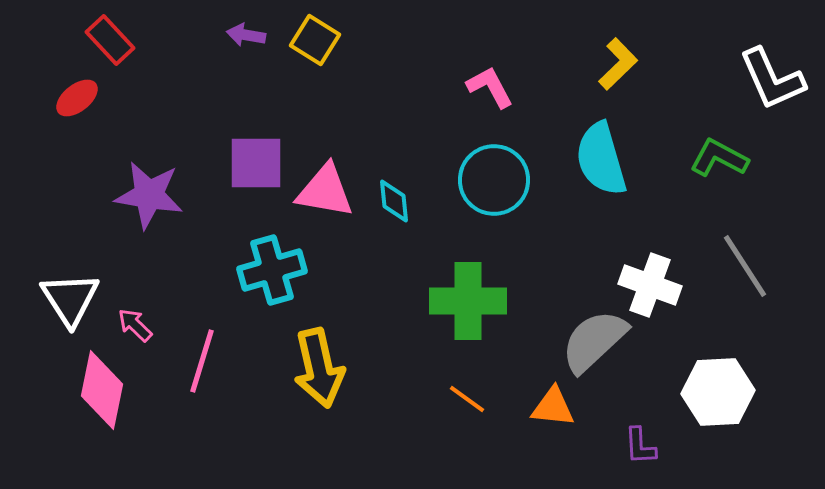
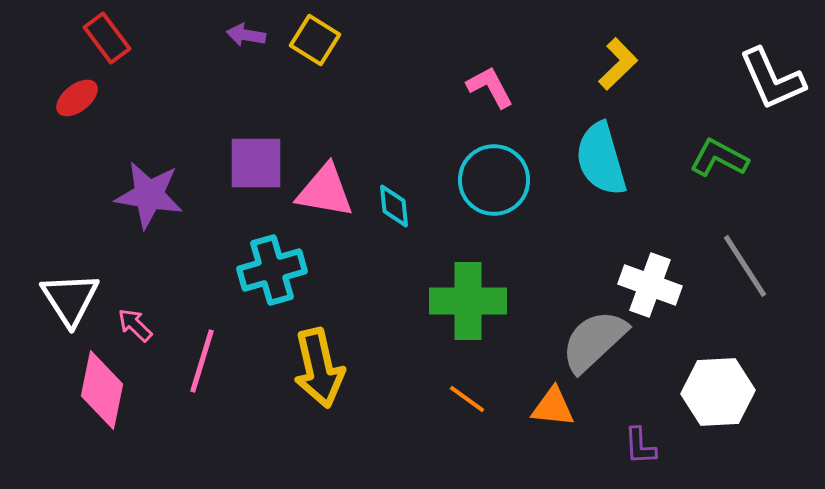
red rectangle: moved 3 px left, 2 px up; rotated 6 degrees clockwise
cyan diamond: moved 5 px down
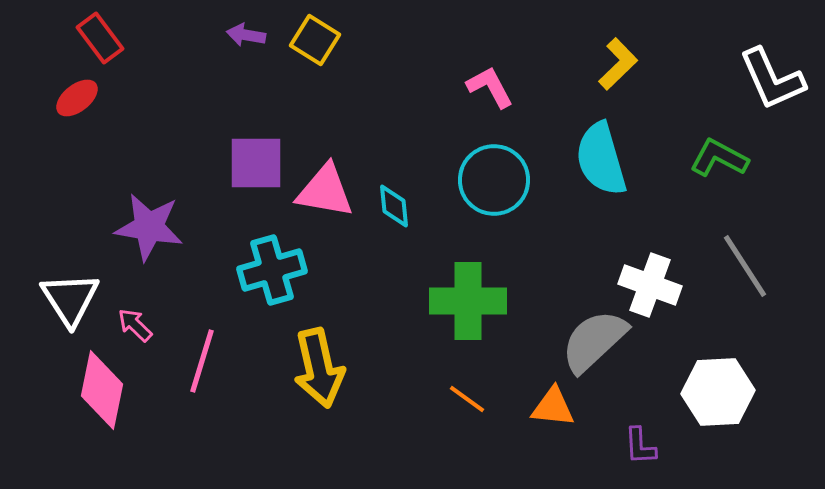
red rectangle: moved 7 px left
purple star: moved 32 px down
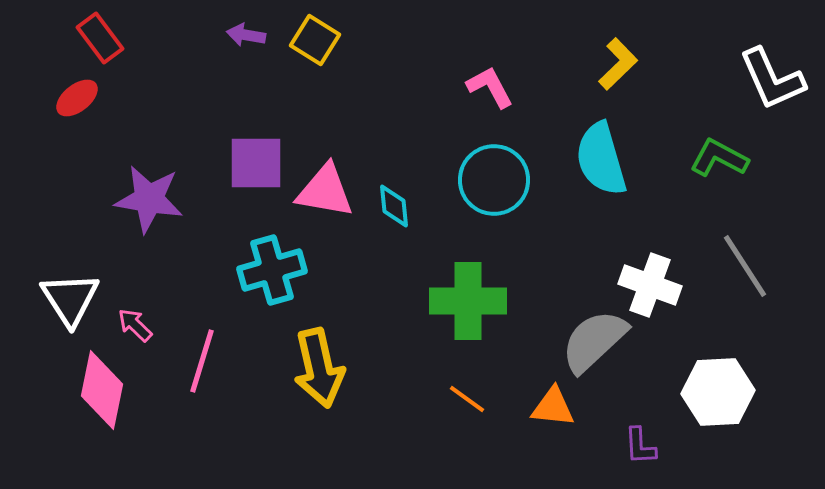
purple star: moved 28 px up
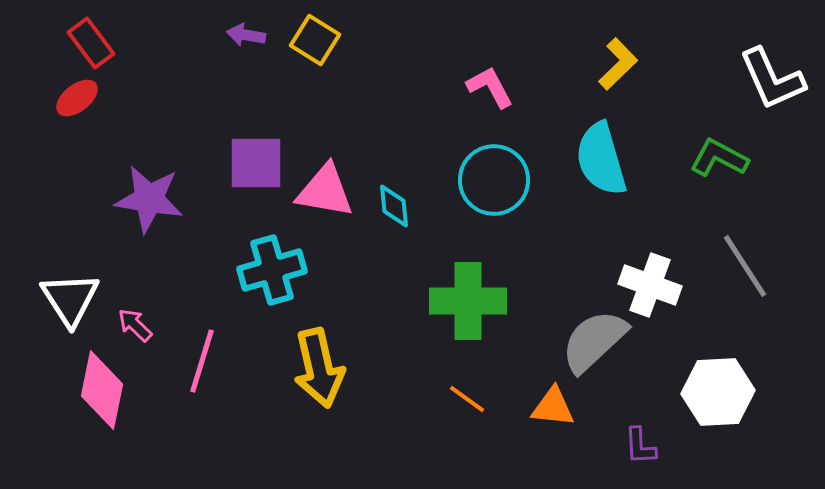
red rectangle: moved 9 px left, 5 px down
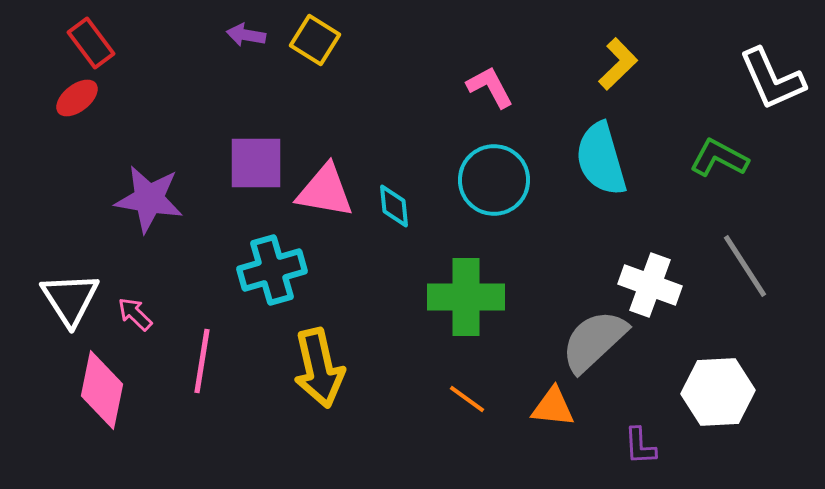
green cross: moved 2 px left, 4 px up
pink arrow: moved 11 px up
pink line: rotated 8 degrees counterclockwise
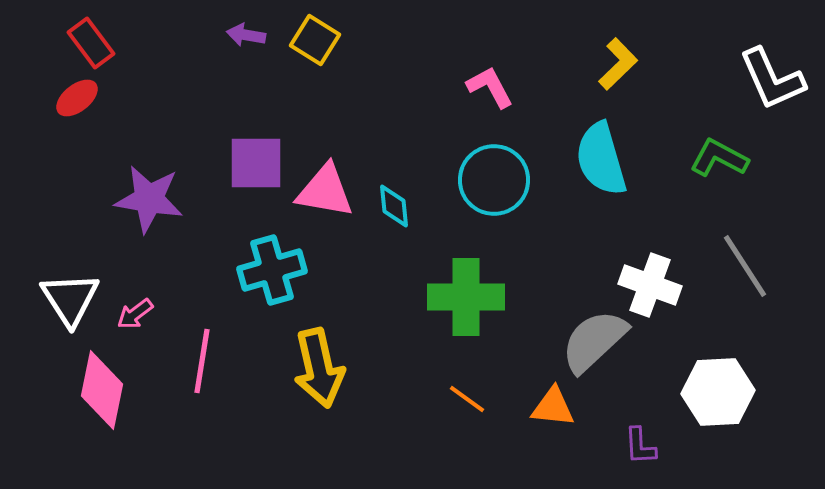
pink arrow: rotated 81 degrees counterclockwise
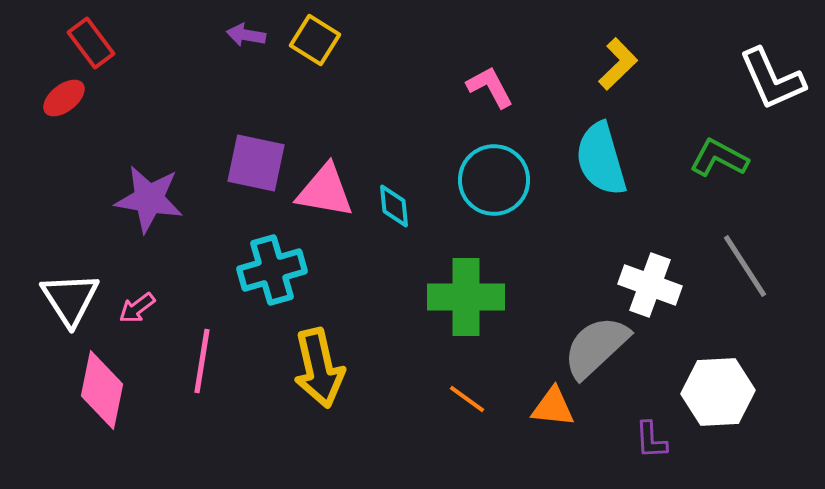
red ellipse: moved 13 px left
purple square: rotated 12 degrees clockwise
pink arrow: moved 2 px right, 6 px up
gray semicircle: moved 2 px right, 6 px down
purple L-shape: moved 11 px right, 6 px up
